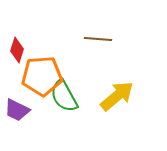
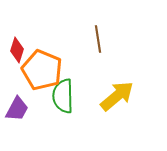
brown line: rotated 76 degrees clockwise
orange pentagon: moved 6 px up; rotated 27 degrees clockwise
green semicircle: moved 1 px left; rotated 28 degrees clockwise
purple trapezoid: moved 1 px up; rotated 88 degrees counterclockwise
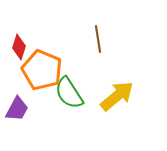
red diamond: moved 2 px right, 3 px up
green semicircle: moved 6 px right, 3 px up; rotated 32 degrees counterclockwise
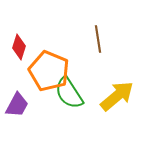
orange pentagon: moved 7 px right, 1 px down
purple trapezoid: moved 4 px up
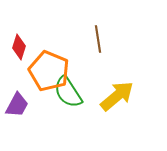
green semicircle: moved 1 px left, 1 px up
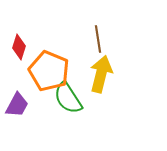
green semicircle: moved 6 px down
yellow arrow: moved 16 px left, 22 px up; rotated 36 degrees counterclockwise
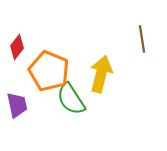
brown line: moved 44 px right
red diamond: moved 2 px left; rotated 20 degrees clockwise
green semicircle: moved 3 px right, 1 px down
purple trapezoid: rotated 40 degrees counterclockwise
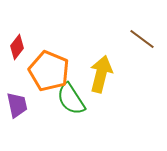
brown line: rotated 44 degrees counterclockwise
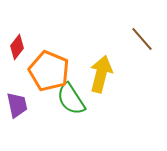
brown line: rotated 12 degrees clockwise
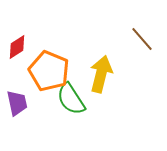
red diamond: rotated 20 degrees clockwise
purple trapezoid: moved 2 px up
